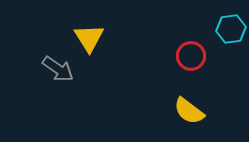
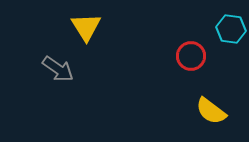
cyan hexagon: rotated 16 degrees clockwise
yellow triangle: moved 3 px left, 11 px up
yellow semicircle: moved 22 px right
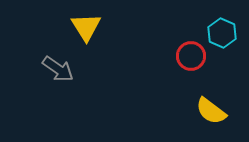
cyan hexagon: moved 9 px left, 4 px down; rotated 16 degrees clockwise
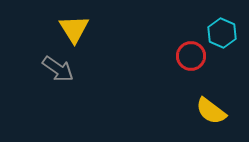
yellow triangle: moved 12 px left, 2 px down
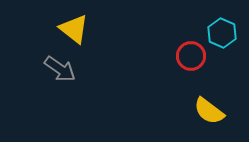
yellow triangle: rotated 20 degrees counterclockwise
gray arrow: moved 2 px right
yellow semicircle: moved 2 px left
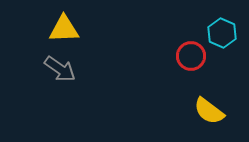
yellow triangle: moved 10 px left; rotated 40 degrees counterclockwise
